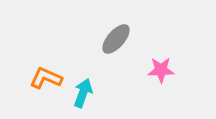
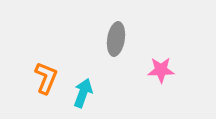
gray ellipse: rotated 32 degrees counterclockwise
orange L-shape: rotated 88 degrees clockwise
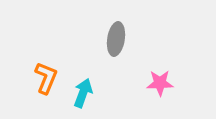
pink star: moved 1 px left, 13 px down
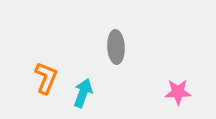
gray ellipse: moved 8 px down; rotated 12 degrees counterclockwise
pink star: moved 18 px right, 9 px down
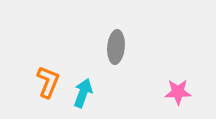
gray ellipse: rotated 8 degrees clockwise
orange L-shape: moved 2 px right, 4 px down
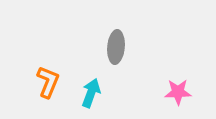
cyan arrow: moved 8 px right
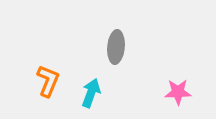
orange L-shape: moved 1 px up
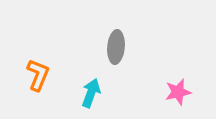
orange L-shape: moved 10 px left, 6 px up
pink star: rotated 12 degrees counterclockwise
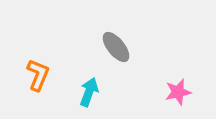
gray ellipse: rotated 44 degrees counterclockwise
cyan arrow: moved 2 px left, 1 px up
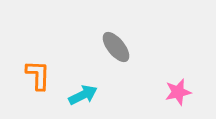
orange L-shape: rotated 20 degrees counterclockwise
cyan arrow: moved 6 px left, 3 px down; rotated 44 degrees clockwise
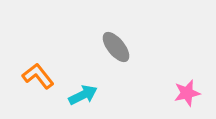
orange L-shape: moved 1 px down; rotated 40 degrees counterclockwise
pink star: moved 9 px right, 1 px down
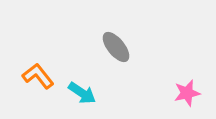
cyan arrow: moved 1 px left, 2 px up; rotated 60 degrees clockwise
